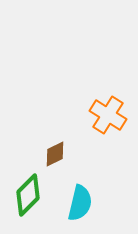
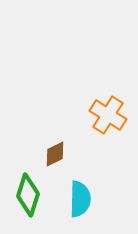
green diamond: rotated 27 degrees counterclockwise
cyan semicircle: moved 4 px up; rotated 12 degrees counterclockwise
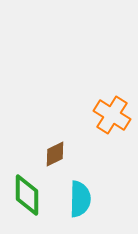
orange cross: moved 4 px right
green diamond: moved 1 px left; rotated 18 degrees counterclockwise
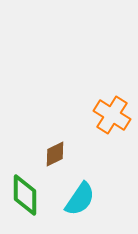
green diamond: moved 2 px left
cyan semicircle: rotated 33 degrees clockwise
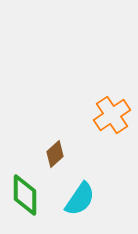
orange cross: rotated 24 degrees clockwise
brown diamond: rotated 16 degrees counterclockwise
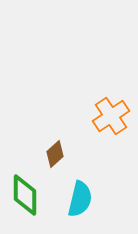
orange cross: moved 1 px left, 1 px down
cyan semicircle: rotated 21 degrees counterclockwise
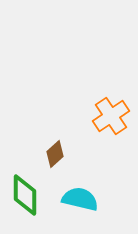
cyan semicircle: rotated 90 degrees counterclockwise
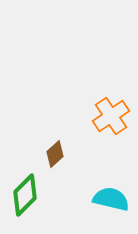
green diamond: rotated 45 degrees clockwise
cyan semicircle: moved 31 px right
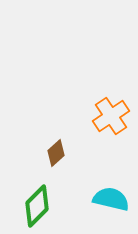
brown diamond: moved 1 px right, 1 px up
green diamond: moved 12 px right, 11 px down
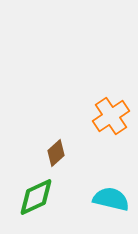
green diamond: moved 1 px left, 9 px up; rotated 21 degrees clockwise
